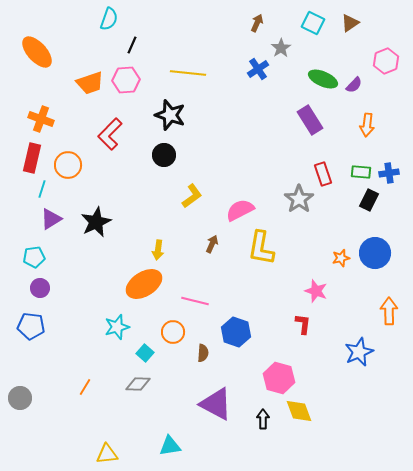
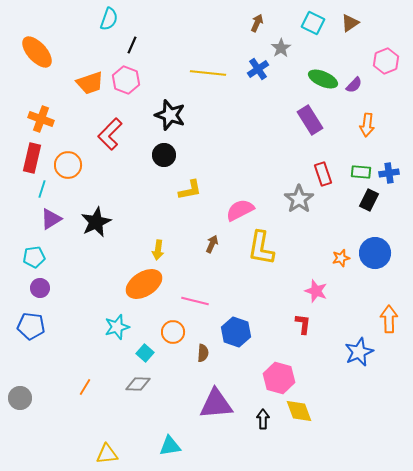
yellow line at (188, 73): moved 20 px right
pink hexagon at (126, 80): rotated 24 degrees clockwise
yellow L-shape at (192, 196): moved 2 px left, 6 px up; rotated 25 degrees clockwise
orange arrow at (389, 311): moved 8 px down
purple triangle at (216, 404): rotated 33 degrees counterclockwise
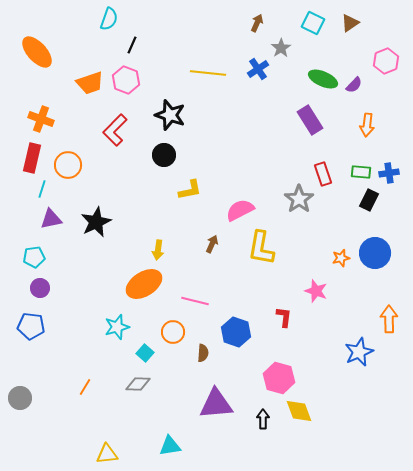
red L-shape at (110, 134): moved 5 px right, 4 px up
purple triangle at (51, 219): rotated 20 degrees clockwise
red L-shape at (303, 324): moved 19 px left, 7 px up
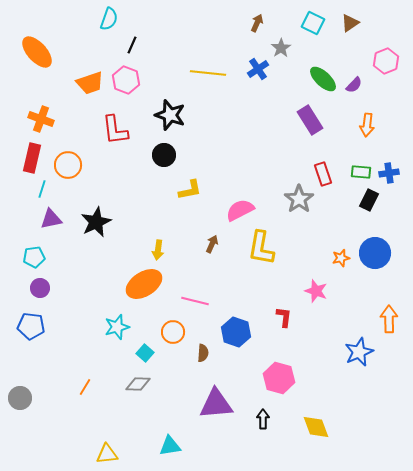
green ellipse at (323, 79): rotated 20 degrees clockwise
red L-shape at (115, 130): rotated 52 degrees counterclockwise
yellow diamond at (299, 411): moved 17 px right, 16 px down
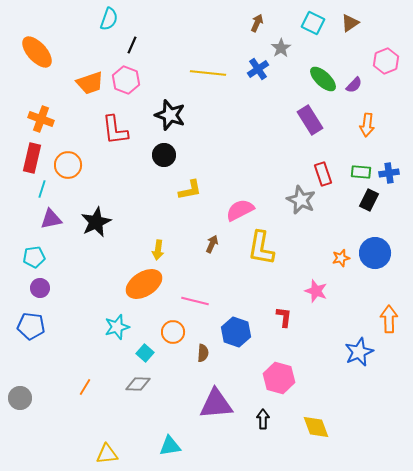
gray star at (299, 199): moved 2 px right, 1 px down; rotated 12 degrees counterclockwise
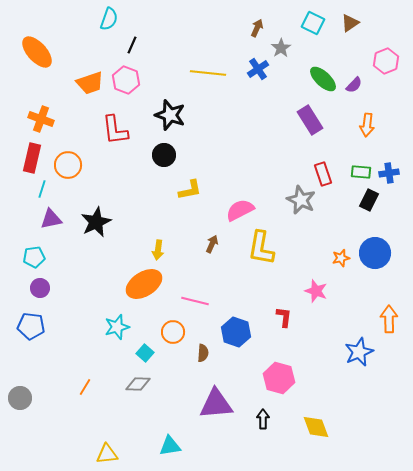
brown arrow at (257, 23): moved 5 px down
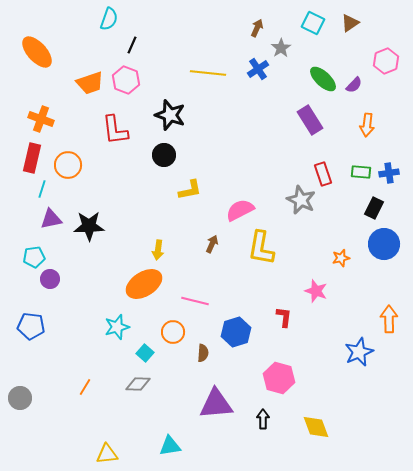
black rectangle at (369, 200): moved 5 px right, 8 px down
black star at (96, 222): moved 7 px left, 4 px down; rotated 24 degrees clockwise
blue circle at (375, 253): moved 9 px right, 9 px up
purple circle at (40, 288): moved 10 px right, 9 px up
blue hexagon at (236, 332): rotated 24 degrees clockwise
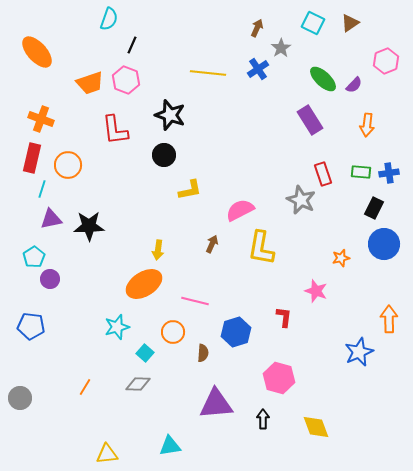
cyan pentagon at (34, 257): rotated 25 degrees counterclockwise
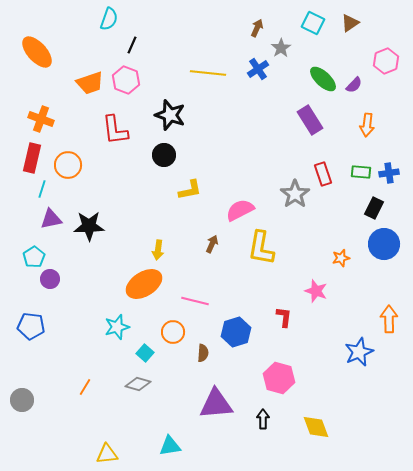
gray star at (301, 200): moved 6 px left, 6 px up; rotated 12 degrees clockwise
gray diamond at (138, 384): rotated 15 degrees clockwise
gray circle at (20, 398): moved 2 px right, 2 px down
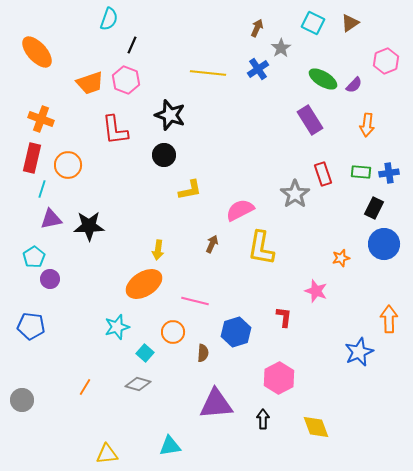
green ellipse at (323, 79): rotated 12 degrees counterclockwise
pink hexagon at (279, 378): rotated 16 degrees clockwise
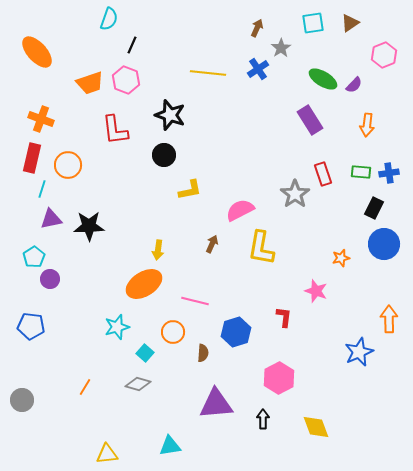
cyan square at (313, 23): rotated 35 degrees counterclockwise
pink hexagon at (386, 61): moved 2 px left, 6 px up
